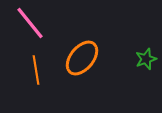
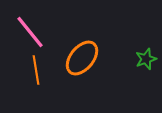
pink line: moved 9 px down
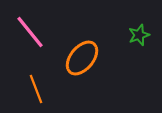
green star: moved 7 px left, 24 px up
orange line: moved 19 px down; rotated 12 degrees counterclockwise
